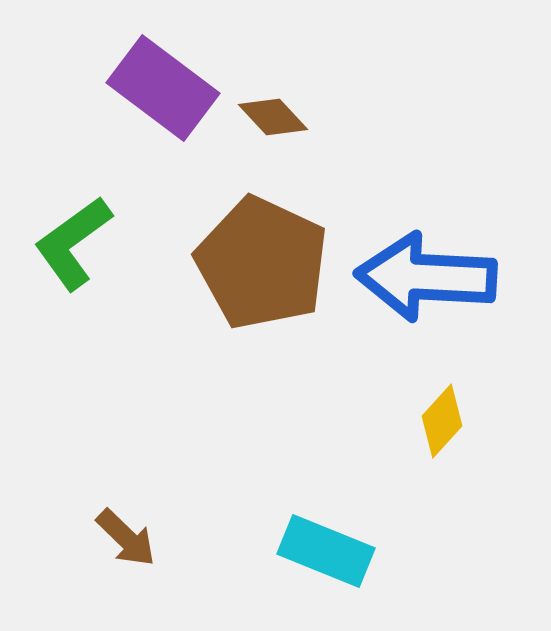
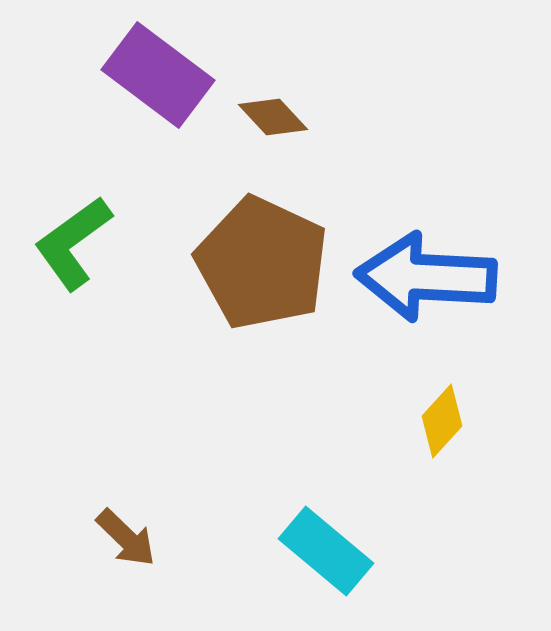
purple rectangle: moved 5 px left, 13 px up
cyan rectangle: rotated 18 degrees clockwise
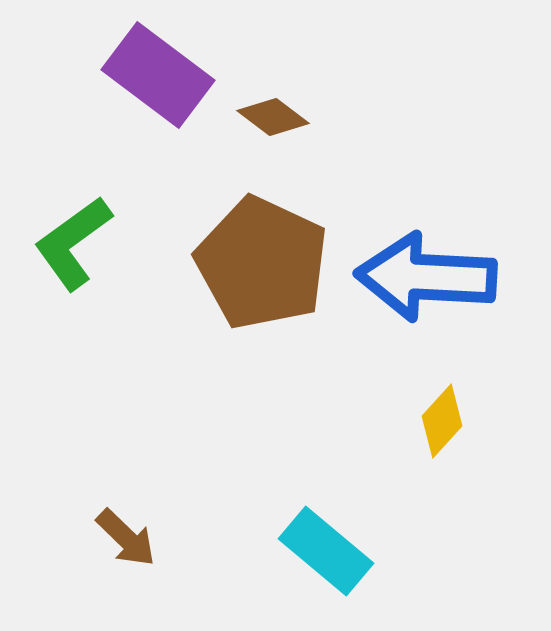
brown diamond: rotated 10 degrees counterclockwise
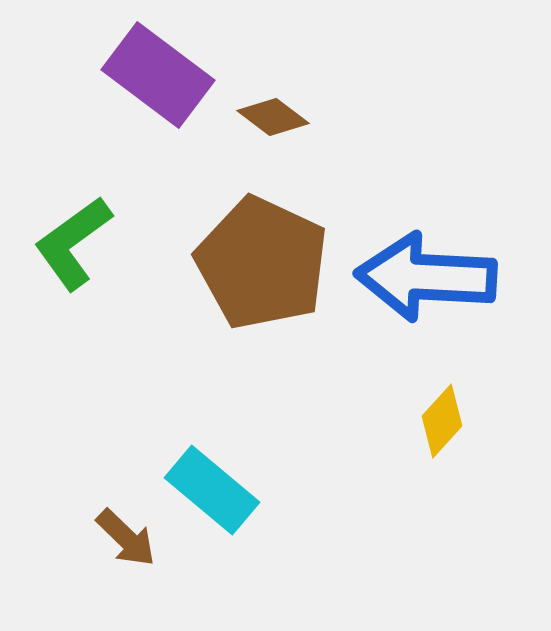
cyan rectangle: moved 114 px left, 61 px up
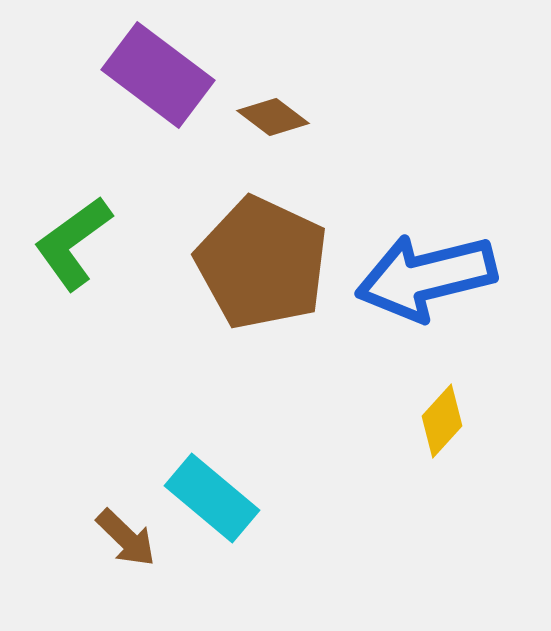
blue arrow: rotated 17 degrees counterclockwise
cyan rectangle: moved 8 px down
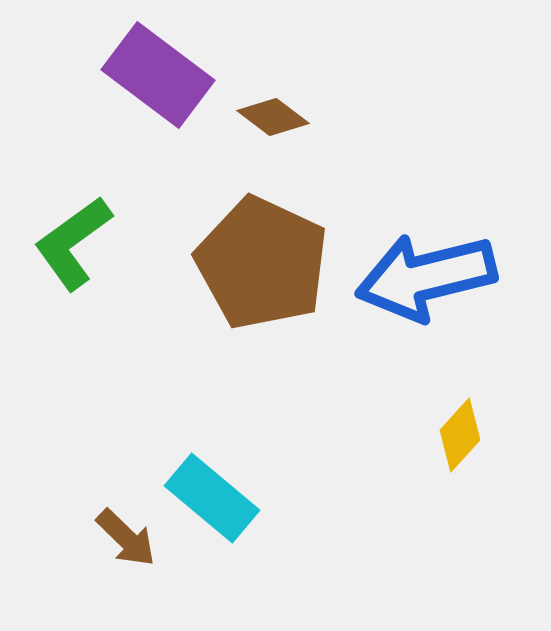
yellow diamond: moved 18 px right, 14 px down
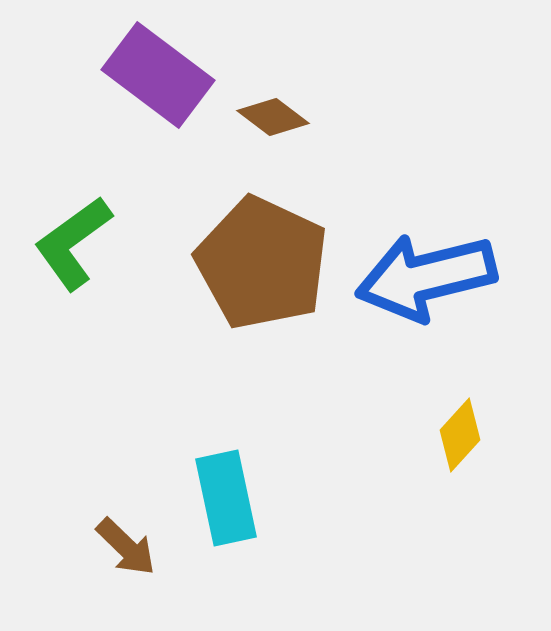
cyan rectangle: moved 14 px right; rotated 38 degrees clockwise
brown arrow: moved 9 px down
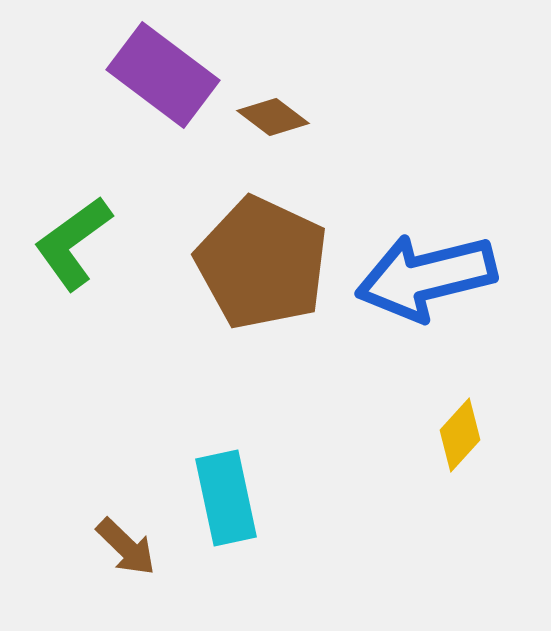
purple rectangle: moved 5 px right
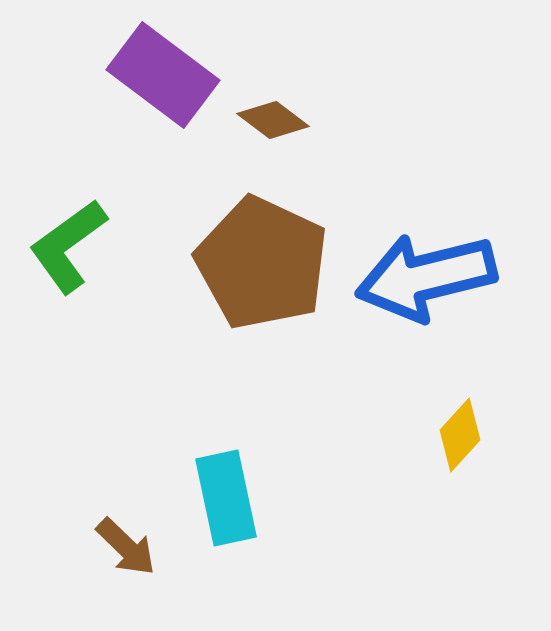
brown diamond: moved 3 px down
green L-shape: moved 5 px left, 3 px down
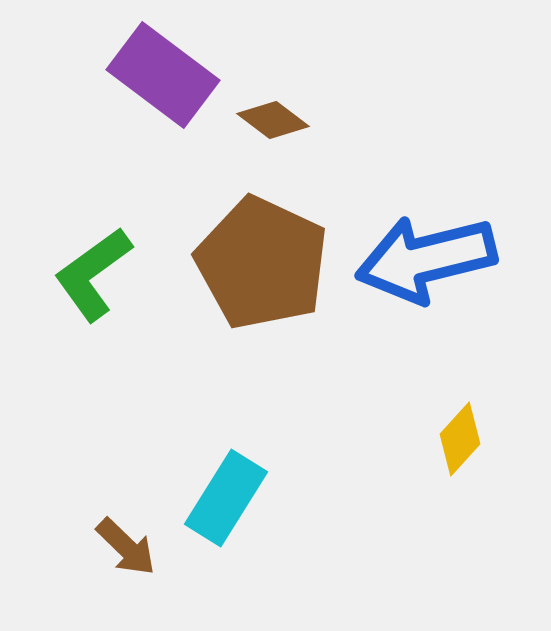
green L-shape: moved 25 px right, 28 px down
blue arrow: moved 18 px up
yellow diamond: moved 4 px down
cyan rectangle: rotated 44 degrees clockwise
